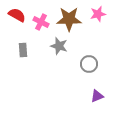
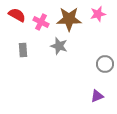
gray circle: moved 16 px right
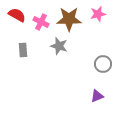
gray circle: moved 2 px left
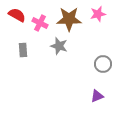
pink cross: moved 1 px left, 1 px down
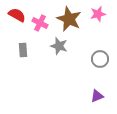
brown star: rotated 25 degrees clockwise
gray circle: moved 3 px left, 5 px up
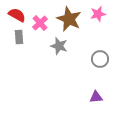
pink cross: rotated 21 degrees clockwise
gray rectangle: moved 4 px left, 13 px up
purple triangle: moved 1 px left, 1 px down; rotated 16 degrees clockwise
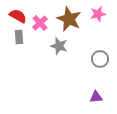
red semicircle: moved 1 px right, 1 px down
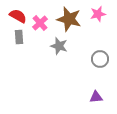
brown star: rotated 10 degrees counterclockwise
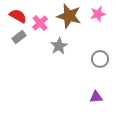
brown star: moved 3 px up
gray rectangle: rotated 56 degrees clockwise
gray star: rotated 24 degrees clockwise
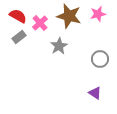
purple triangle: moved 1 px left, 4 px up; rotated 40 degrees clockwise
